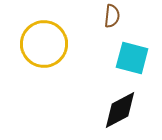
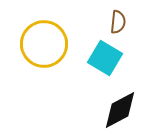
brown semicircle: moved 6 px right, 6 px down
cyan square: moved 27 px left; rotated 16 degrees clockwise
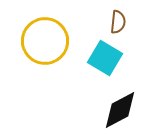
yellow circle: moved 1 px right, 3 px up
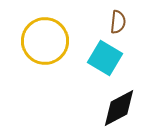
black diamond: moved 1 px left, 2 px up
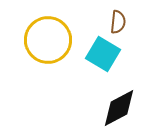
yellow circle: moved 3 px right, 1 px up
cyan square: moved 2 px left, 4 px up
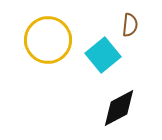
brown semicircle: moved 12 px right, 3 px down
cyan square: moved 1 px down; rotated 20 degrees clockwise
